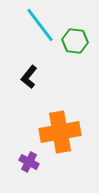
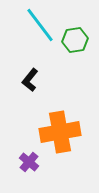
green hexagon: moved 1 px up; rotated 15 degrees counterclockwise
black L-shape: moved 1 px right, 3 px down
purple cross: rotated 12 degrees clockwise
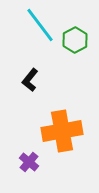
green hexagon: rotated 20 degrees counterclockwise
orange cross: moved 2 px right, 1 px up
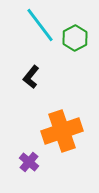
green hexagon: moved 2 px up
black L-shape: moved 1 px right, 3 px up
orange cross: rotated 9 degrees counterclockwise
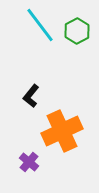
green hexagon: moved 2 px right, 7 px up
black L-shape: moved 19 px down
orange cross: rotated 6 degrees counterclockwise
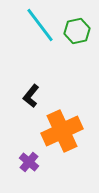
green hexagon: rotated 15 degrees clockwise
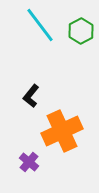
green hexagon: moved 4 px right; rotated 15 degrees counterclockwise
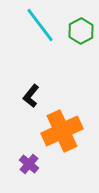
purple cross: moved 2 px down
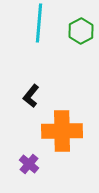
cyan line: moved 1 px left, 2 px up; rotated 42 degrees clockwise
orange cross: rotated 24 degrees clockwise
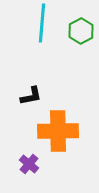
cyan line: moved 3 px right
black L-shape: rotated 140 degrees counterclockwise
orange cross: moved 4 px left
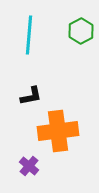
cyan line: moved 13 px left, 12 px down
orange cross: rotated 6 degrees counterclockwise
purple cross: moved 2 px down
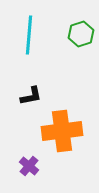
green hexagon: moved 3 px down; rotated 10 degrees clockwise
orange cross: moved 4 px right
